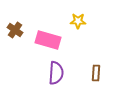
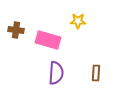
brown cross: moved 1 px right; rotated 28 degrees counterclockwise
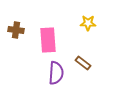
yellow star: moved 10 px right, 2 px down
pink rectangle: rotated 70 degrees clockwise
brown rectangle: moved 13 px left, 10 px up; rotated 56 degrees counterclockwise
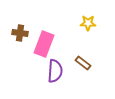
brown cross: moved 4 px right, 3 px down
pink rectangle: moved 4 px left, 4 px down; rotated 25 degrees clockwise
purple semicircle: moved 1 px left, 2 px up
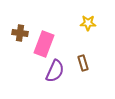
brown rectangle: rotated 35 degrees clockwise
purple semicircle: rotated 20 degrees clockwise
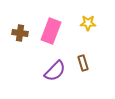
pink rectangle: moved 7 px right, 13 px up
purple semicircle: rotated 20 degrees clockwise
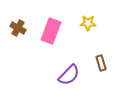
brown cross: moved 2 px left, 5 px up; rotated 21 degrees clockwise
brown rectangle: moved 18 px right
purple semicircle: moved 14 px right, 4 px down
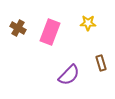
pink rectangle: moved 1 px left, 1 px down
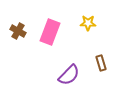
brown cross: moved 3 px down
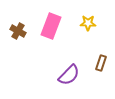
pink rectangle: moved 1 px right, 6 px up
brown rectangle: rotated 35 degrees clockwise
